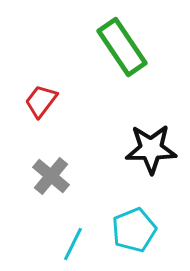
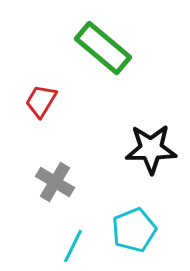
green rectangle: moved 19 px left, 1 px down; rotated 16 degrees counterclockwise
red trapezoid: rotated 6 degrees counterclockwise
gray cross: moved 4 px right, 6 px down; rotated 9 degrees counterclockwise
cyan line: moved 2 px down
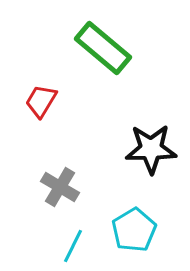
gray cross: moved 5 px right, 5 px down
cyan pentagon: rotated 9 degrees counterclockwise
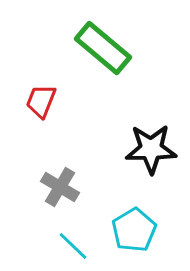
red trapezoid: rotated 9 degrees counterclockwise
cyan line: rotated 72 degrees counterclockwise
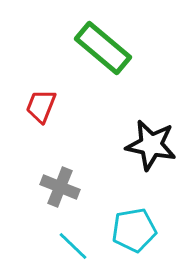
red trapezoid: moved 5 px down
black star: moved 4 px up; rotated 12 degrees clockwise
gray cross: rotated 9 degrees counterclockwise
cyan pentagon: rotated 21 degrees clockwise
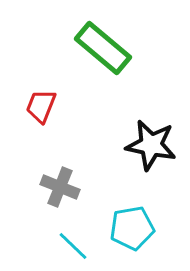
cyan pentagon: moved 2 px left, 2 px up
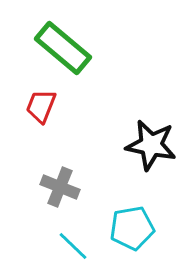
green rectangle: moved 40 px left
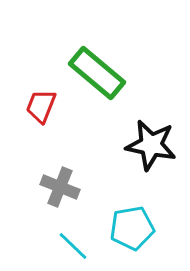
green rectangle: moved 34 px right, 25 px down
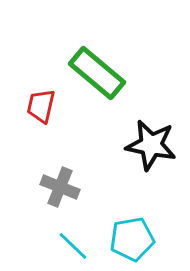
red trapezoid: rotated 9 degrees counterclockwise
cyan pentagon: moved 11 px down
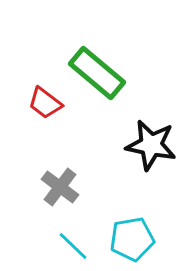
red trapezoid: moved 4 px right, 3 px up; rotated 66 degrees counterclockwise
gray cross: rotated 15 degrees clockwise
